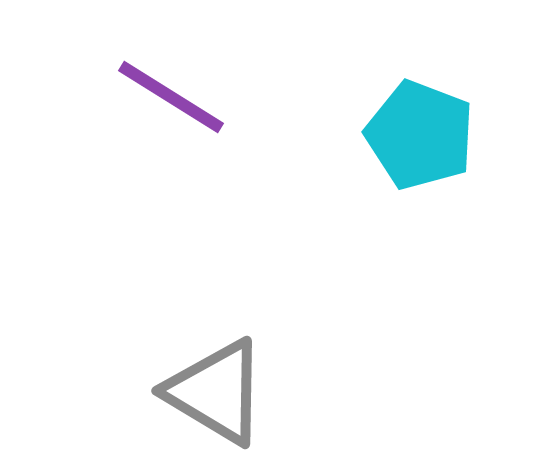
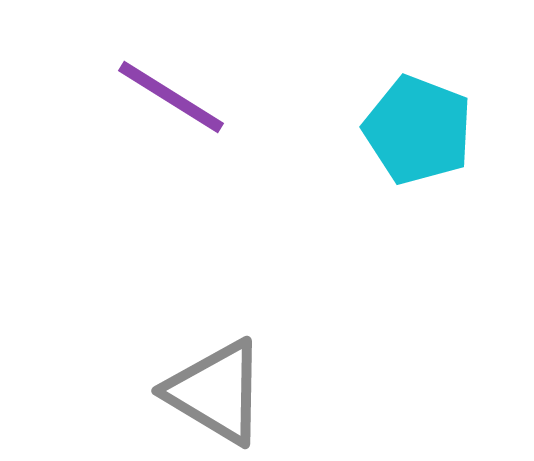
cyan pentagon: moved 2 px left, 5 px up
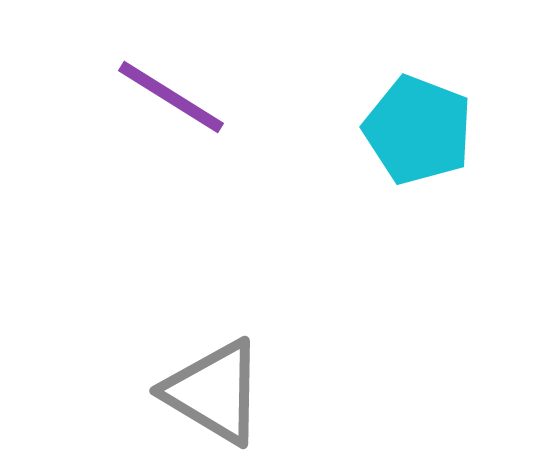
gray triangle: moved 2 px left
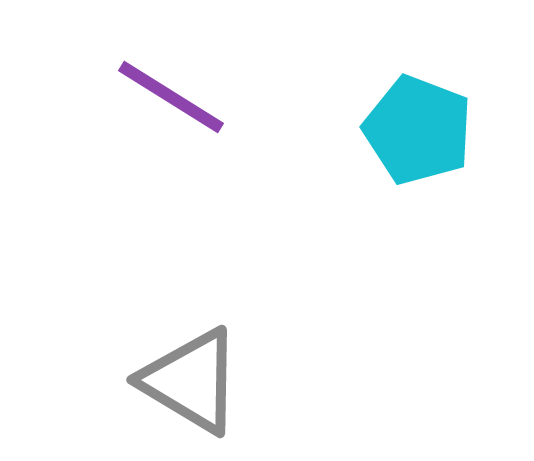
gray triangle: moved 23 px left, 11 px up
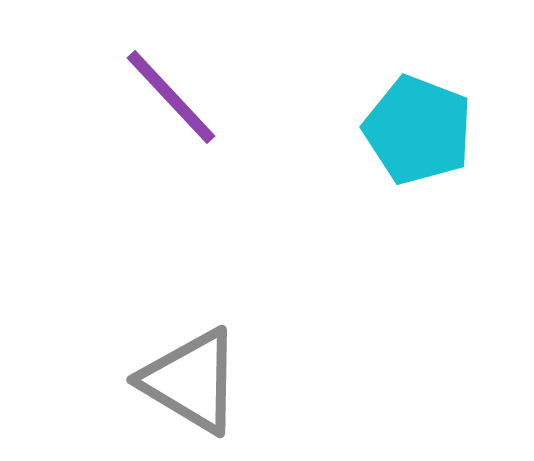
purple line: rotated 15 degrees clockwise
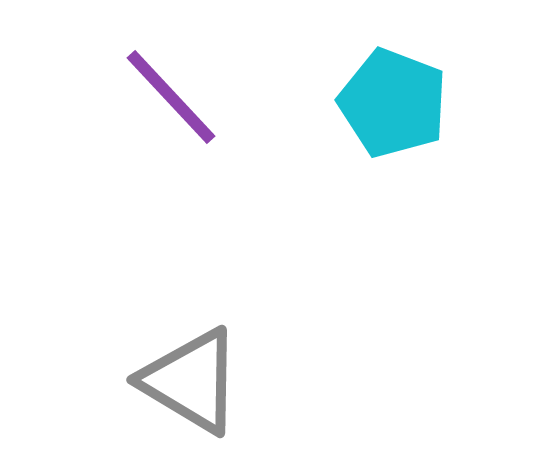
cyan pentagon: moved 25 px left, 27 px up
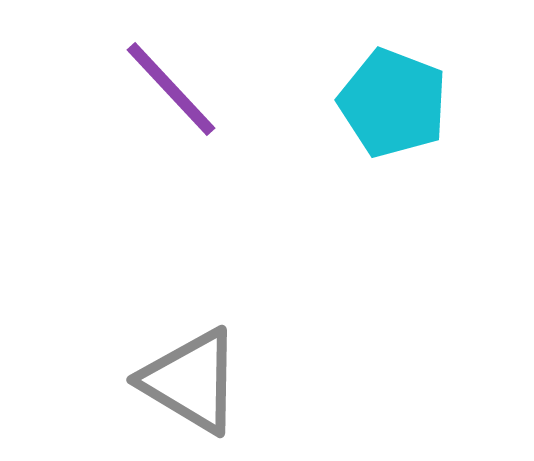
purple line: moved 8 px up
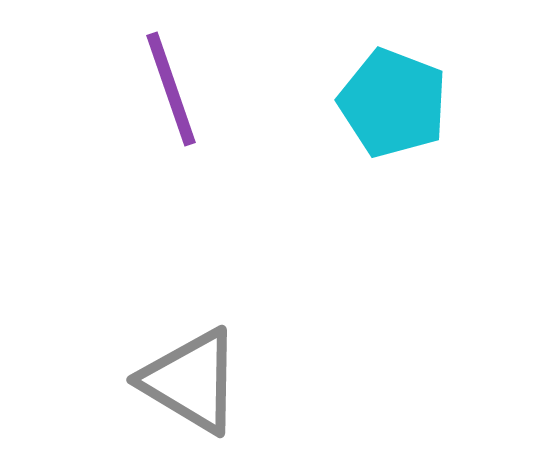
purple line: rotated 24 degrees clockwise
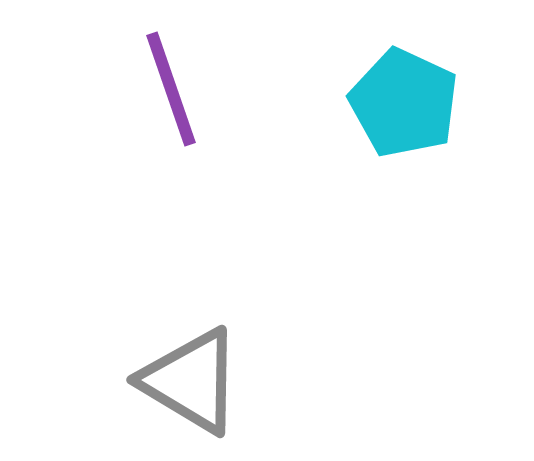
cyan pentagon: moved 11 px right; rotated 4 degrees clockwise
